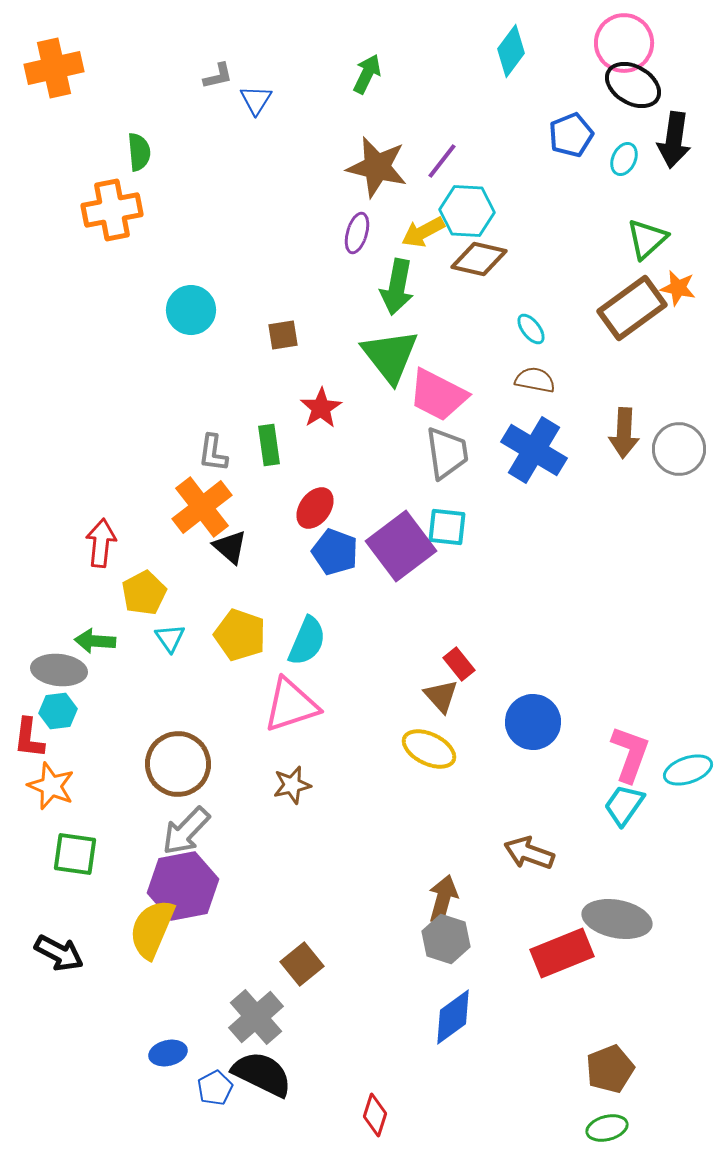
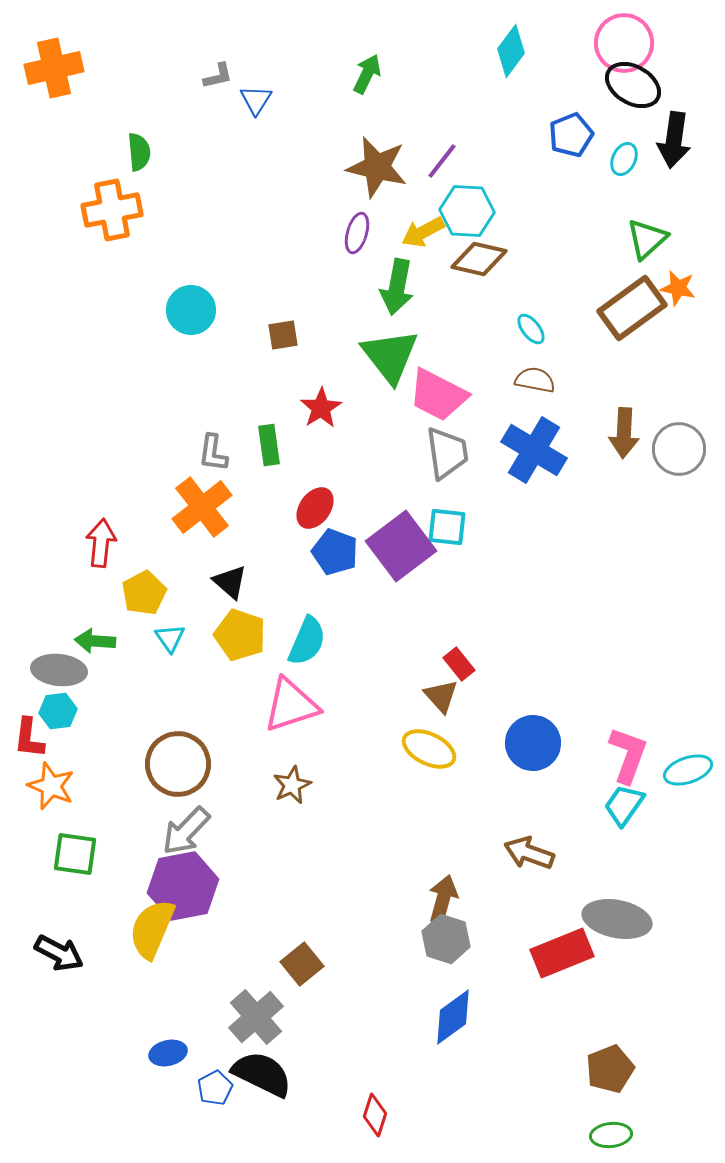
black triangle at (230, 547): moved 35 px down
blue circle at (533, 722): moved 21 px down
pink L-shape at (630, 754): moved 2 px left, 1 px down
brown star at (292, 785): rotated 12 degrees counterclockwise
green ellipse at (607, 1128): moved 4 px right, 7 px down; rotated 9 degrees clockwise
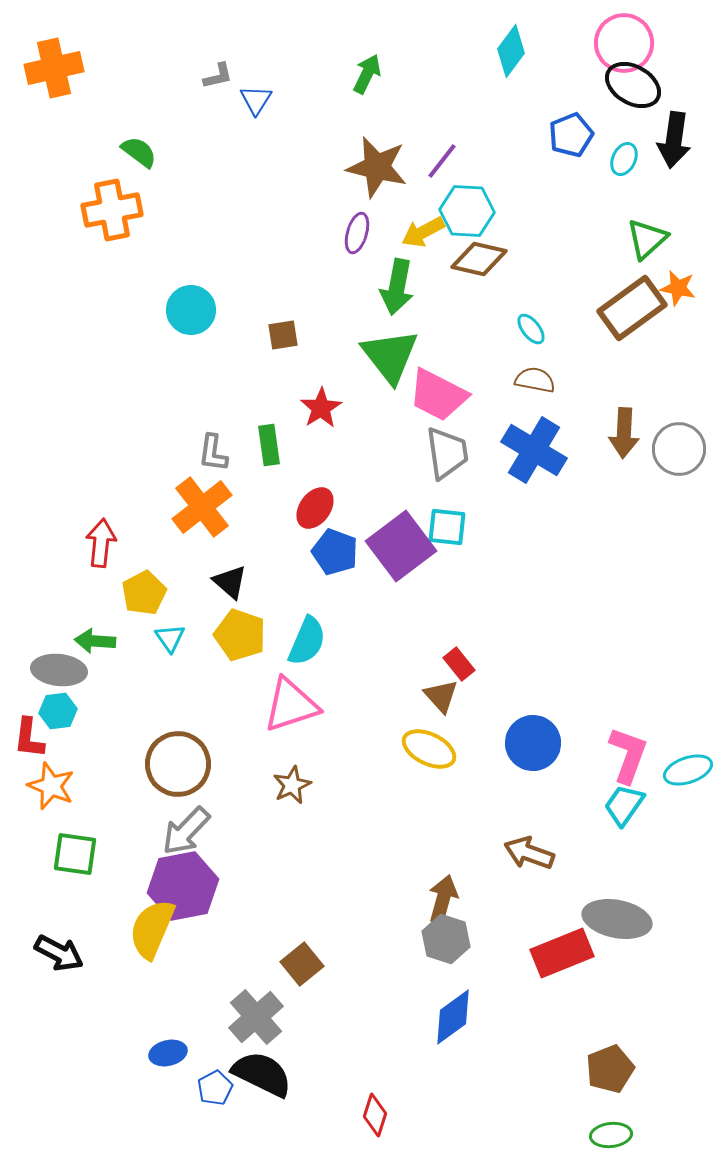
green semicircle at (139, 152): rotated 48 degrees counterclockwise
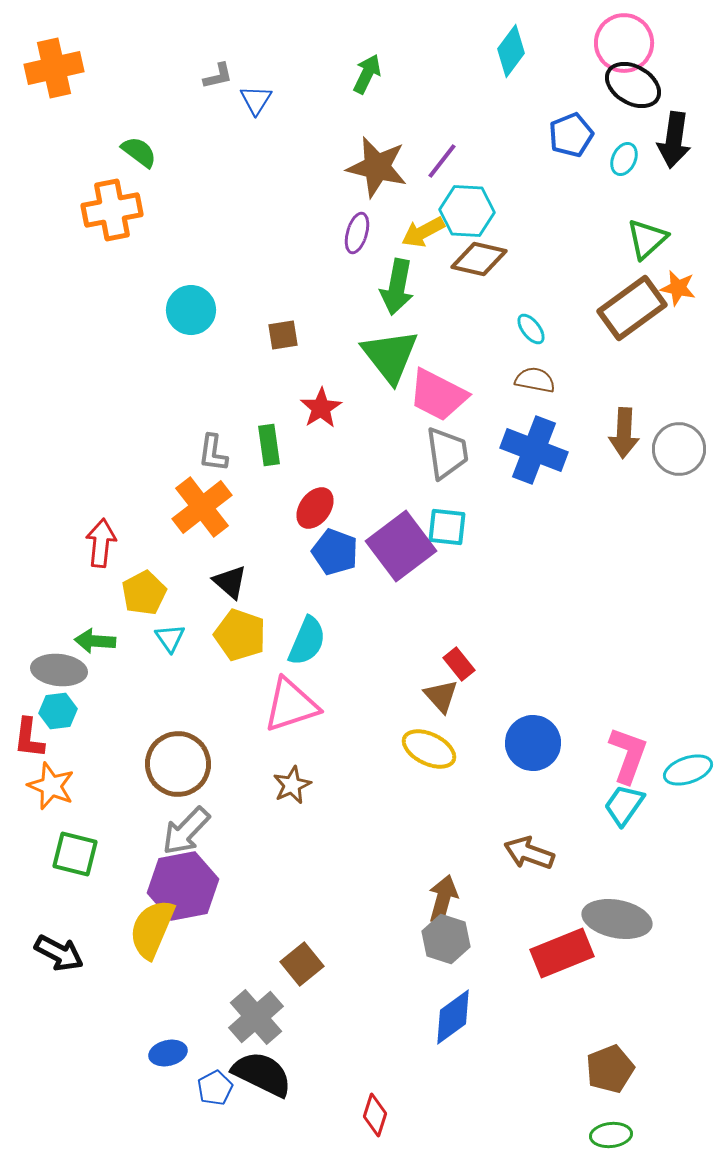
blue cross at (534, 450): rotated 10 degrees counterclockwise
green square at (75, 854): rotated 6 degrees clockwise
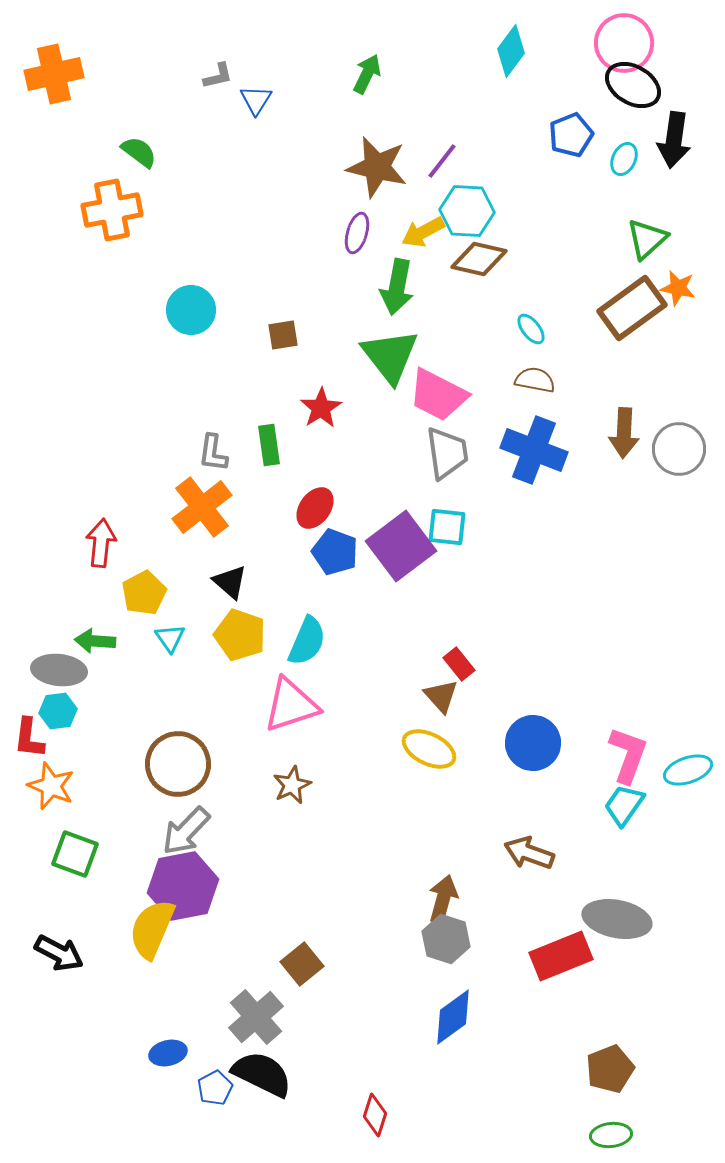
orange cross at (54, 68): moved 6 px down
green square at (75, 854): rotated 6 degrees clockwise
red rectangle at (562, 953): moved 1 px left, 3 px down
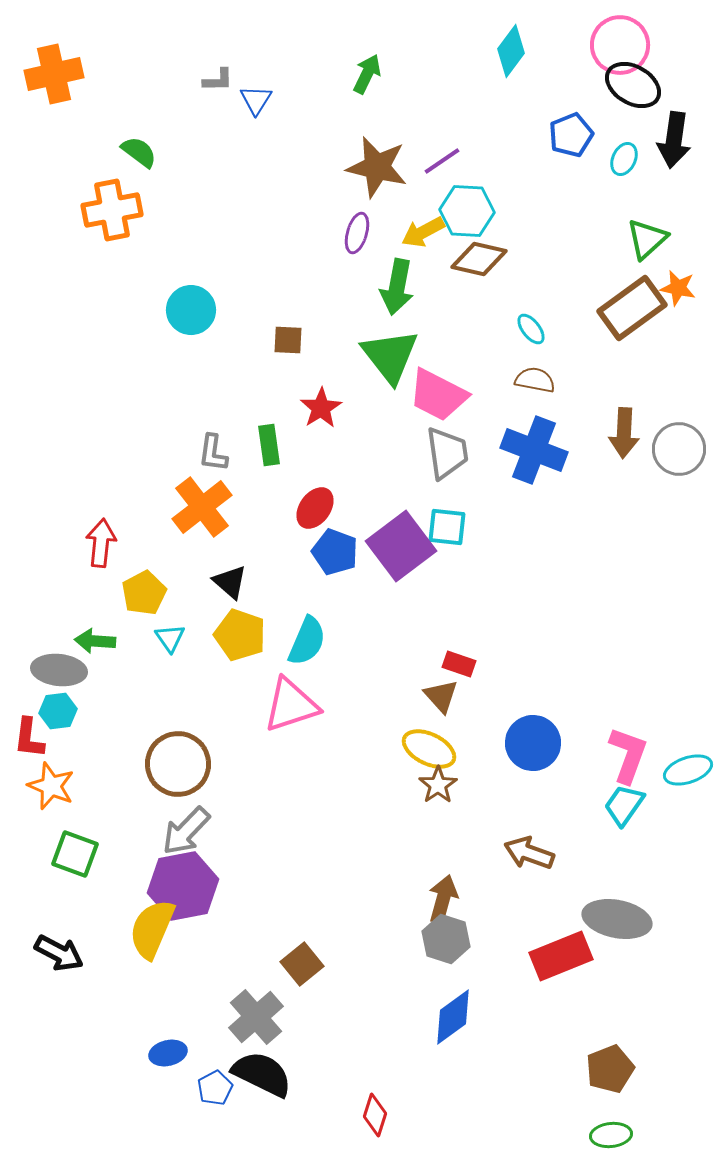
pink circle at (624, 43): moved 4 px left, 2 px down
gray L-shape at (218, 76): moved 4 px down; rotated 12 degrees clockwise
purple line at (442, 161): rotated 18 degrees clockwise
brown square at (283, 335): moved 5 px right, 5 px down; rotated 12 degrees clockwise
red rectangle at (459, 664): rotated 32 degrees counterclockwise
brown star at (292, 785): moved 146 px right; rotated 9 degrees counterclockwise
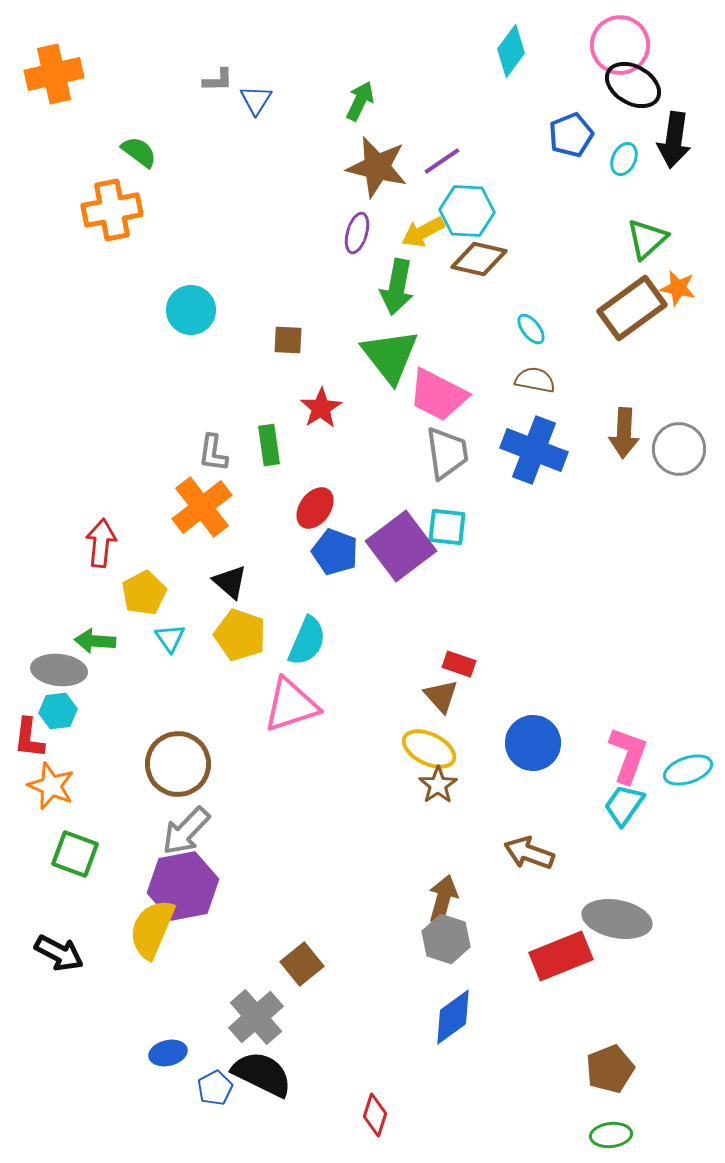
green arrow at (367, 74): moved 7 px left, 27 px down
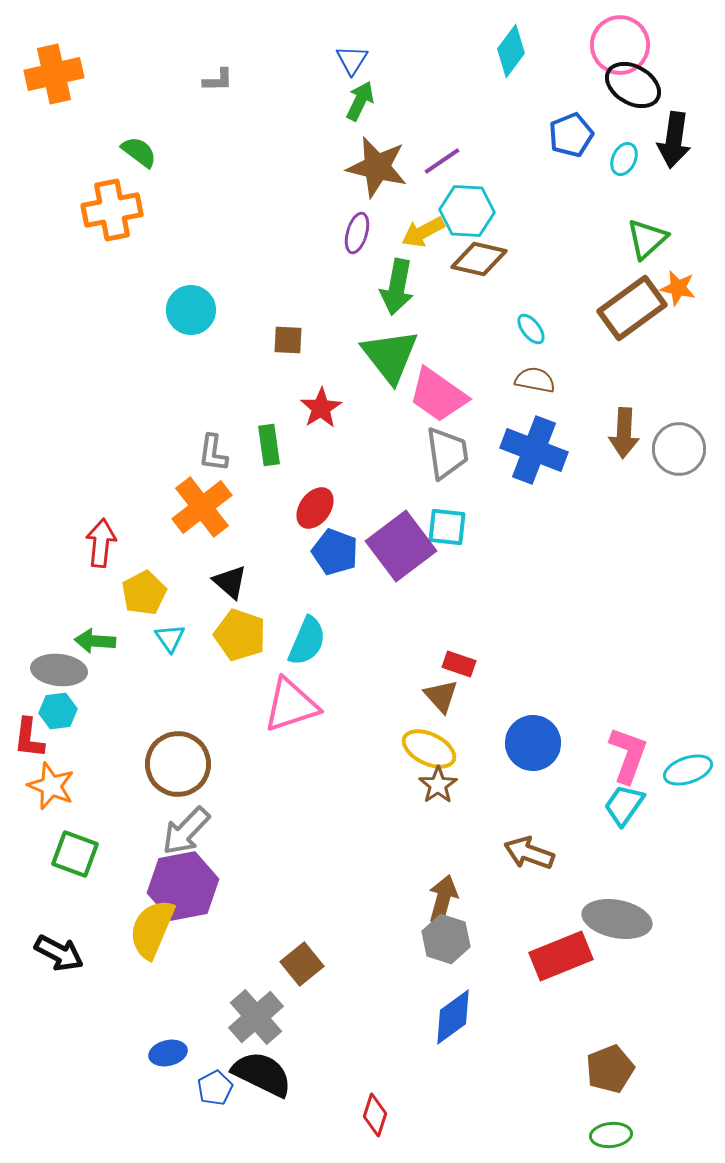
blue triangle at (256, 100): moved 96 px right, 40 px up
pink trapezoid at (438, 395): rotated 8 degrees clockwise
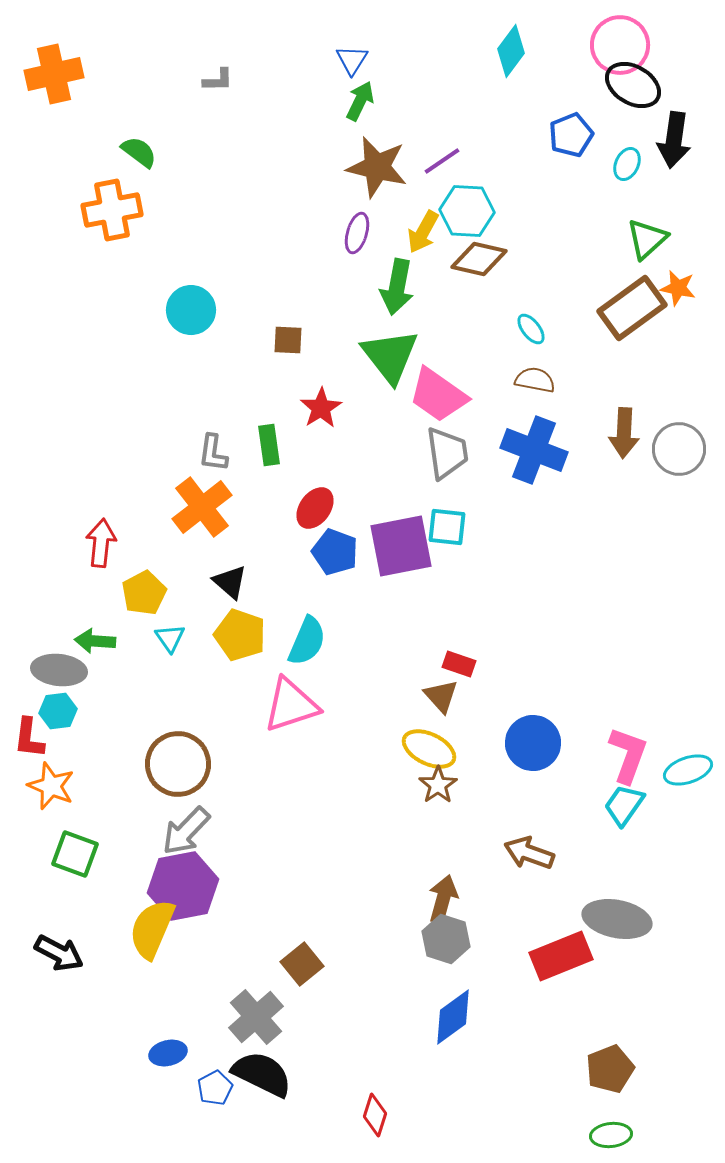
cyan ellipse at (624, 159): moved 3 px right, 5 px down
yellow arrow at (423, 232): rotated 33 degrees counterclockwise
purple square at (401, 546): rotated 26 degrees clockwise
